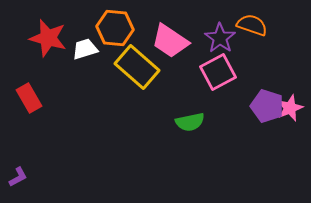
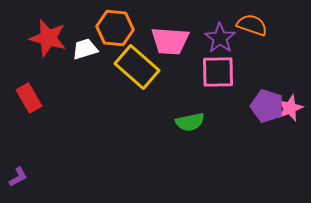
pink trapezoid: rotated 30 degrees counterclockwise
pink square: rotated 27 degrees clockwise
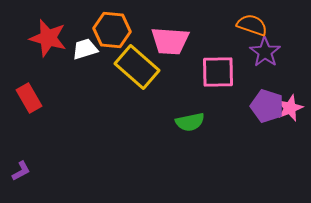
orange hexagon: moved 3 px left, 2 px down
purple star: moved 45 px right, 14 px down
purple L-shape: moved 3 px right, 6 px up
